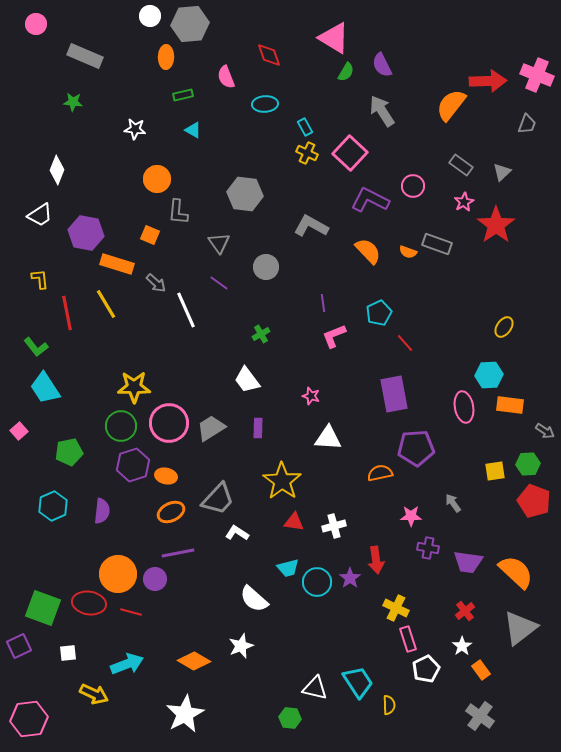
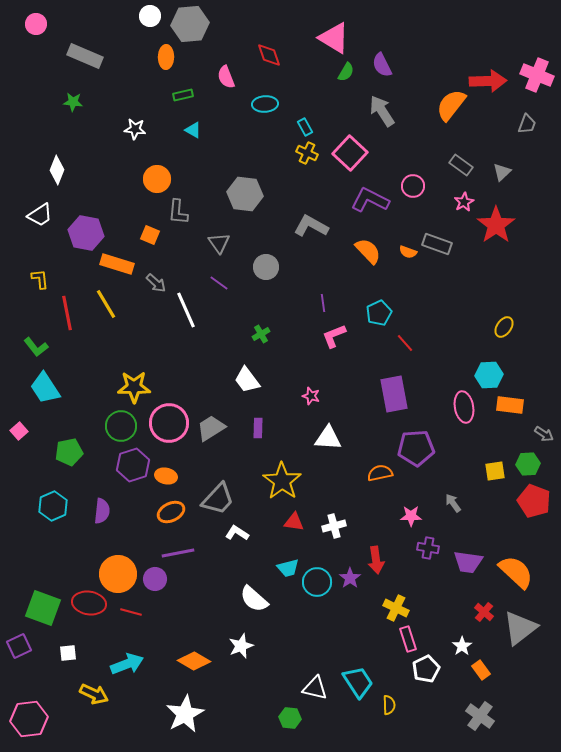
gray arrow at (545, 431): moved 1 px left, 3 px down
red cross at (465, 611): moved 19 px right, 1 px down; rotated 12 degrees counterclockwise
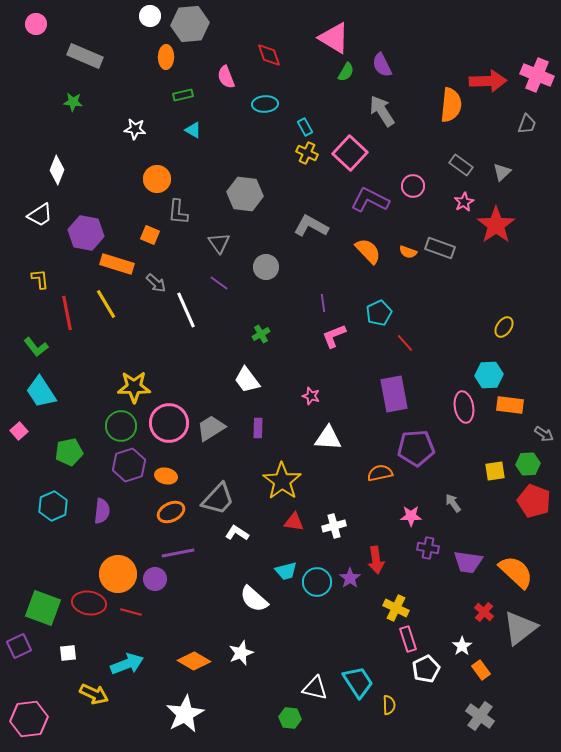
orange semicircle at (451, 105): rotated 148 degrees clockwise
gray rectangle at (437, 244): moved 3 px right, 4 px down
cyan trapezoid at (45, 388): moved 4 px left, 4 px down
purple hexagon at (133, 465): moved 4 px left
cyan trapezoid at (288, 568): moved 2 px left, 3 px down
white star at (241, 646): moved 7 px down
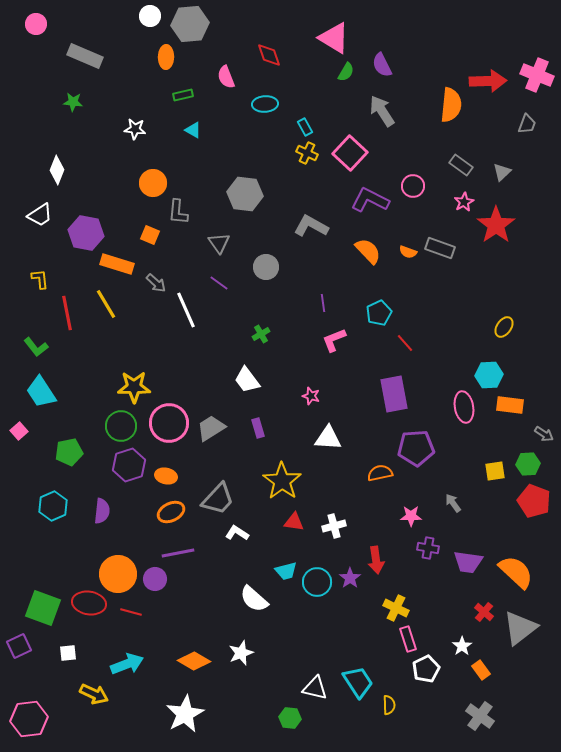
orange circle at (157, 179): moved 4 px left, 4 px down
pink L-shape at (334, 336): moved 4 px down
purple rectangle at (258, 428): rotated 18 degrees counterclockwise
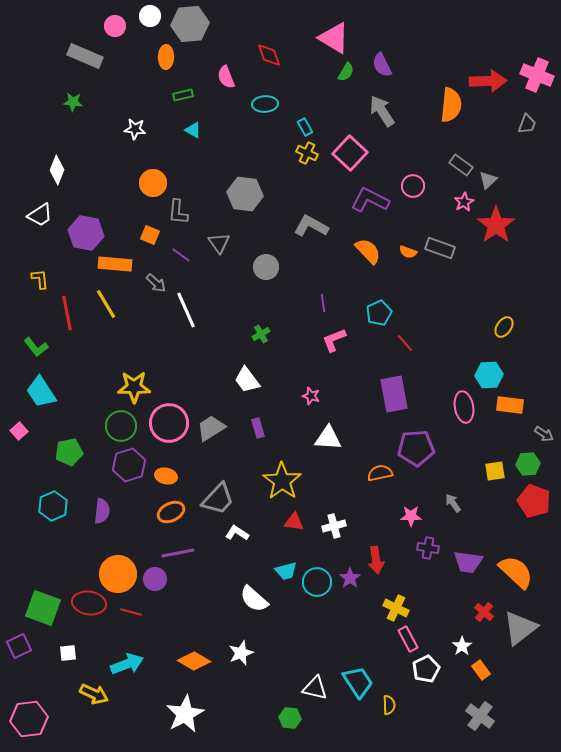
pink circle at (36, 24): moved 79 px right, 2 px down
gray triangle at (502, 172): moved 14 px left, 8 px down
orange rectangle at (117, 264): moved 2 px left; rotated 12 degrees counterclockwise
purple line at (219, 283): moved 38 px left, 28 px up
pink rectangle at (408, 639): rotated 10 degrees counterclockwise
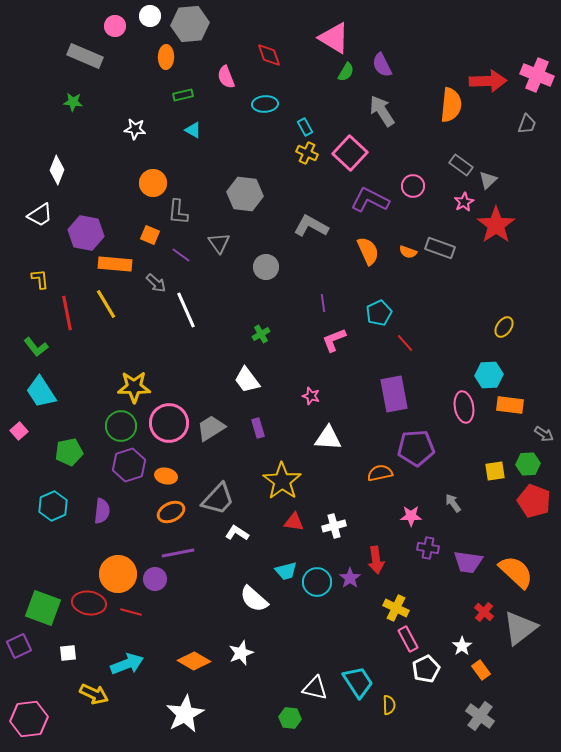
orange semicircle at (368, 251): rotated 20 degrees clockwise
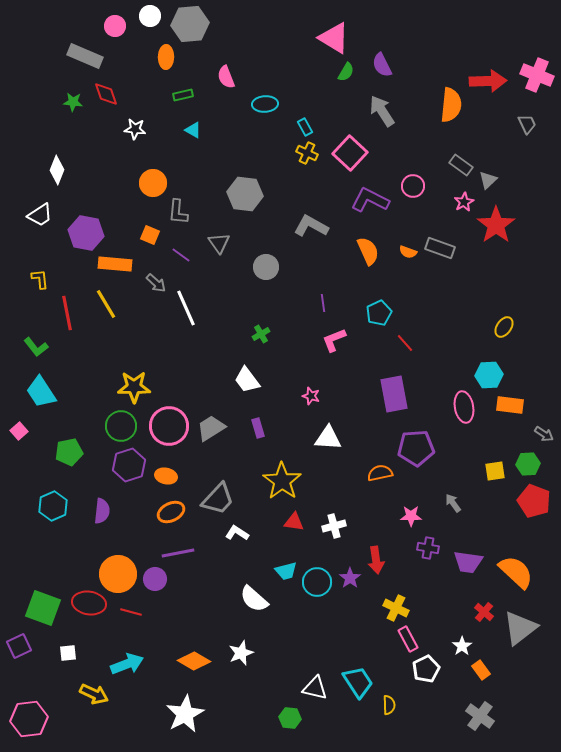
red diamond at (269, 55): moved 163 px left, 39 px down
gray trapezoid at (527, 124): rotated 45 degrees counterclockwise
white line at (186, 310): moved 2 px up
pink circle at (169, 423): moved 3 px down
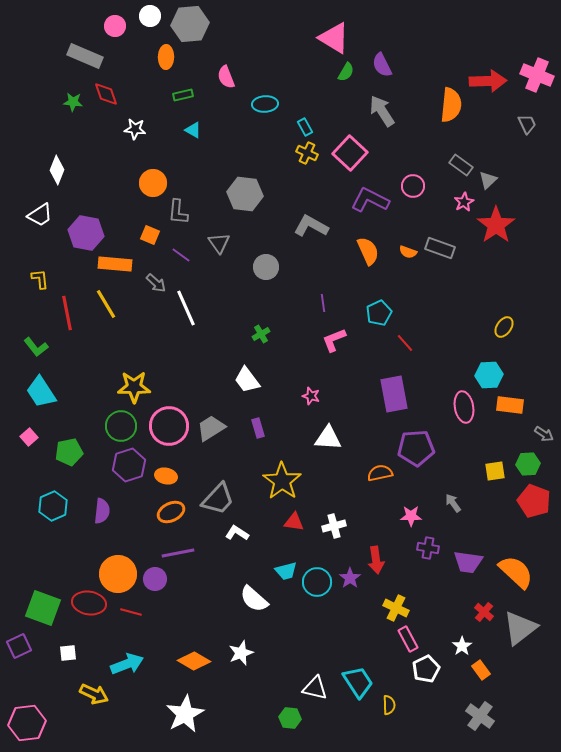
pink square at (19, 431): moved 10 px right, 6 px down
pink hexagon at (29, 719): moved 2 px left, 4 px down
